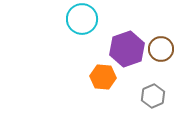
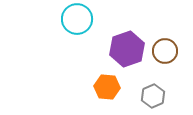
cyan circle: moved 5 px left
brown circle: moved 4 px right, 2 px down
orange hexagon: moved 4 px right, 10 px down
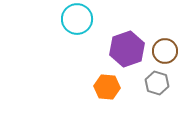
gray hexagon: moved 4 px right, 13 px up; rotated 20 degrees counterclockwise
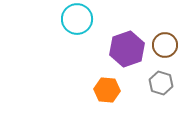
brown circle: moved 6 px up
gray hexagon: moved 4 px right
orange hexagon: moved 3 px down
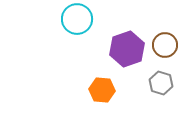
orange hexagon: moved 5 px left
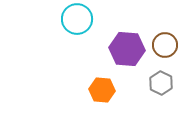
purple hexagon: rotated 24 degrees clockwise
gray hexagon: rotated 10 degrees clockwise
